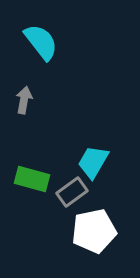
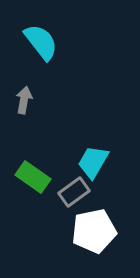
green rectangle: moved 1 px right, 2 px up; rotated 20 degrees clockwise
gray rectangle: moved 2 px right
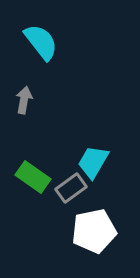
gray rectangle: moved 3 px left, 4 px up
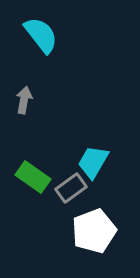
cyan semicircle: moved 7 px up
white pentagon: rotated 9 degrees counterclockwise
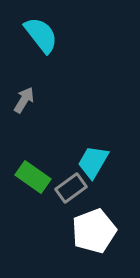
gray arrow: rotated 20 degrees clockwise
